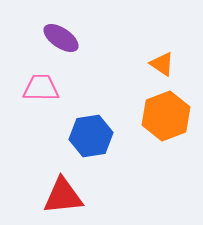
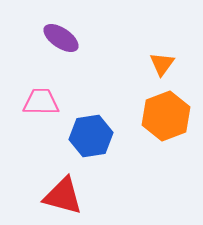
orange triangle: rotated 32 degrees clockwise
pink trapezoid: moved 14 px down
red triangle: rotated 21 degrees clockwise
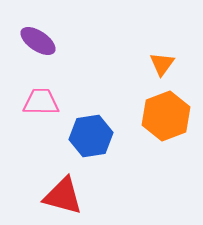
purple ellipse: moved 23 px left, 3 px down
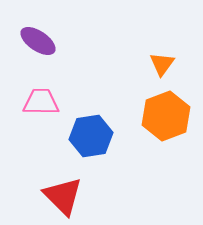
red triangle: rotated 30 degrees clockwise
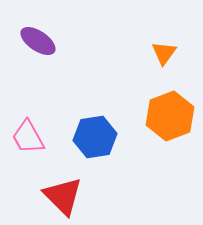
orange triangle: moved 2 px right, 11 px up
pink trapezoid: moved 13 px left, 35 px down; rotated 120 degrees counterclockwise
orange hexagon: moved 4 px right
blue hexagon: moved 4 px right, 1 px down
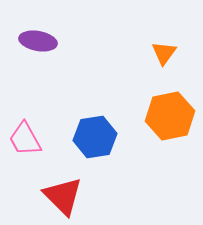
purple ellipse: rotated 24 degrees counterclockwise
orange hexagon: rotated 9 degrees clockwise
pink trapezoid: moved 3 px left, 2 px down
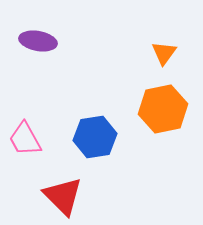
orange hexagon: moved 7 px left, 7 px up
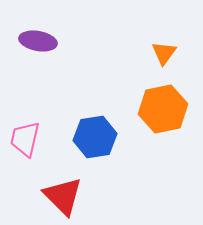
pink trapezoid: rotated 42 degrees clockwise
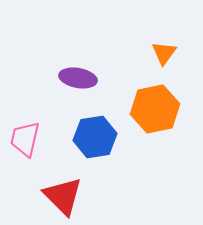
purple ellipse: moved 40 px right, 37 px down
orange hexagon: moved 8 px left
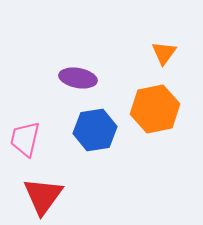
blue hexagon: moved 7 px up
red triangle: moved 20 px left; rotated 21 degrees clockwise
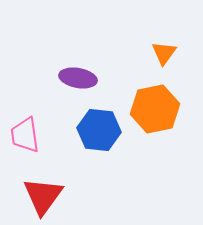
blue hexagon: moved 4 px right; rotated 15 degrees clockwise
pink trapezoid: moved 4 px up; rotated 21 degrees counterclockwise
